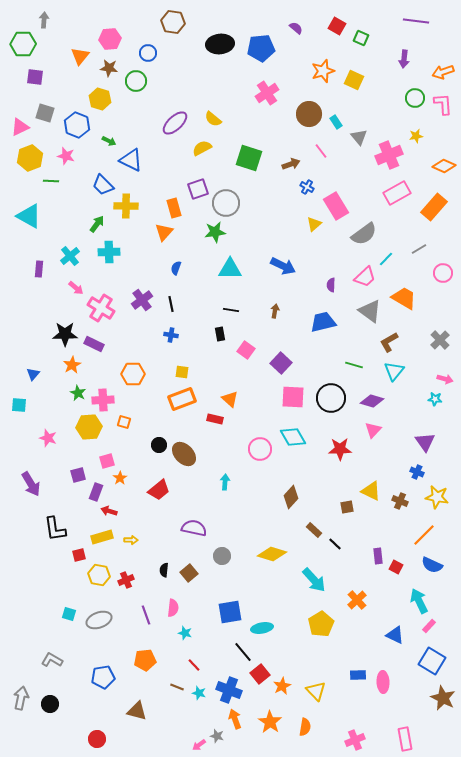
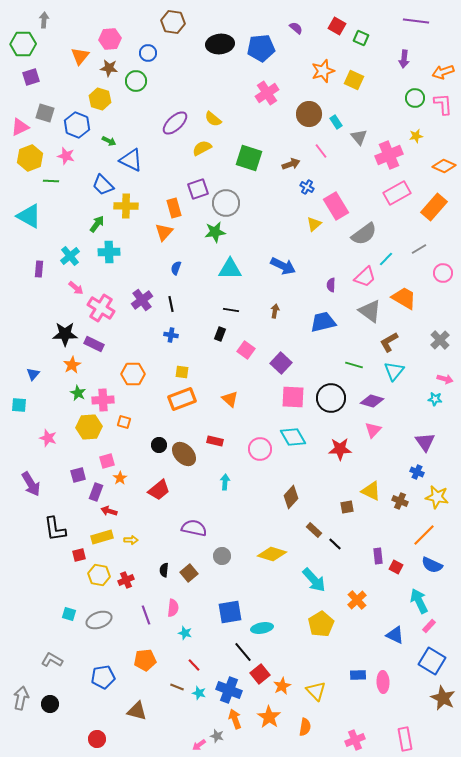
purple square at (35, 77): moved 4 px left; rotated 24 degrees counterclockwise
black rectangle at (220, 334): rotated 32 degrees clockwise
red rectangle at (215, 419): moved 22 px down
orange star at (270, 722): moved 1 px left, 5 px up
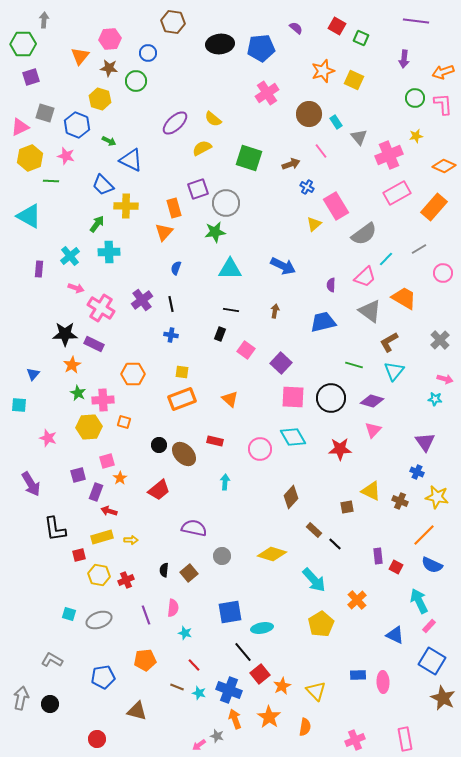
pink arrow at (76, 288): rotated 21 degrees counterclockwise
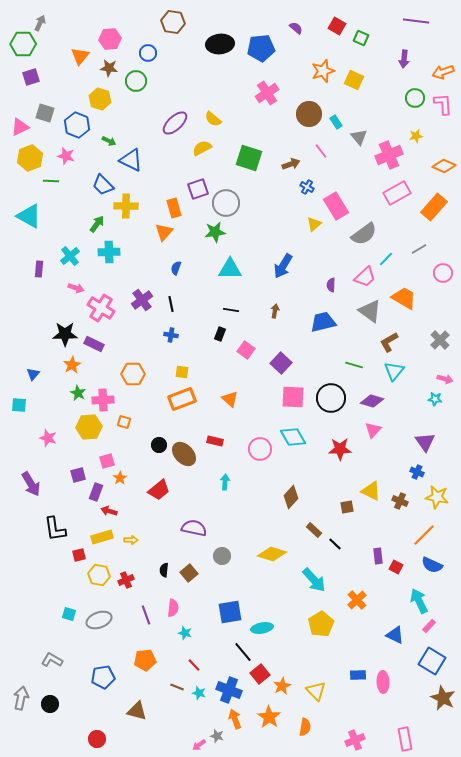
gray arrow at (44, 20): moved 4 px left, 3 px down; rotated 21 degrees clockwise
blue arrow at (283, 266): rotated 95 degrees clockwise
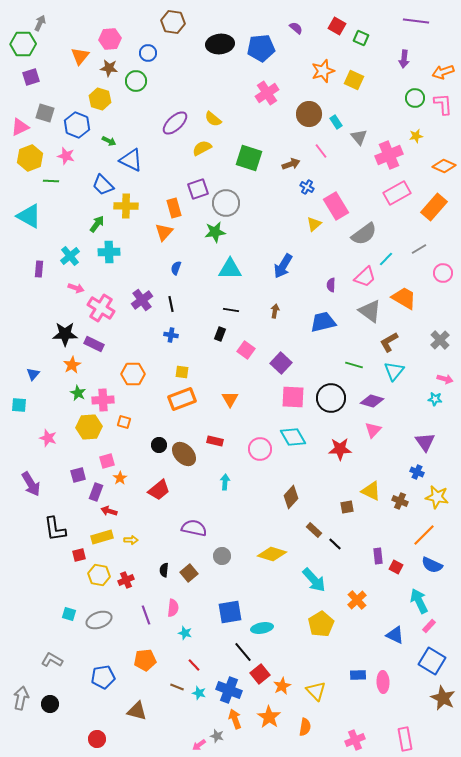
orange triangle at (230, 399): rotated 18 degrees clockwise
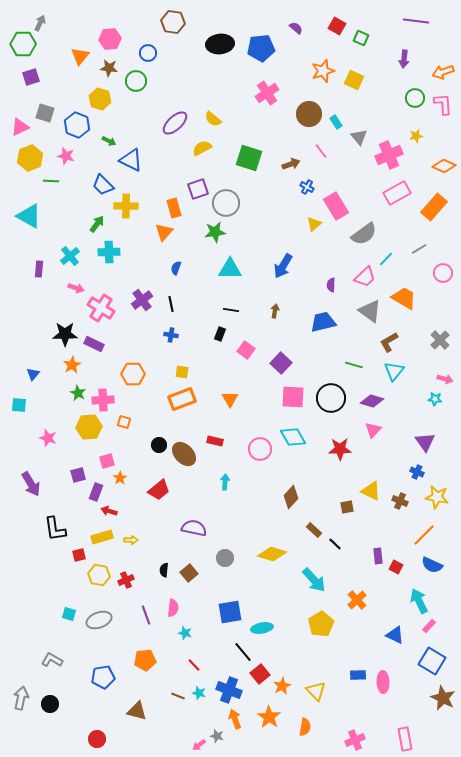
gray circle at (222, 556): moved 3 px right, 2 px down
brown line at (177, 687): moved 1 px right, 9 px down
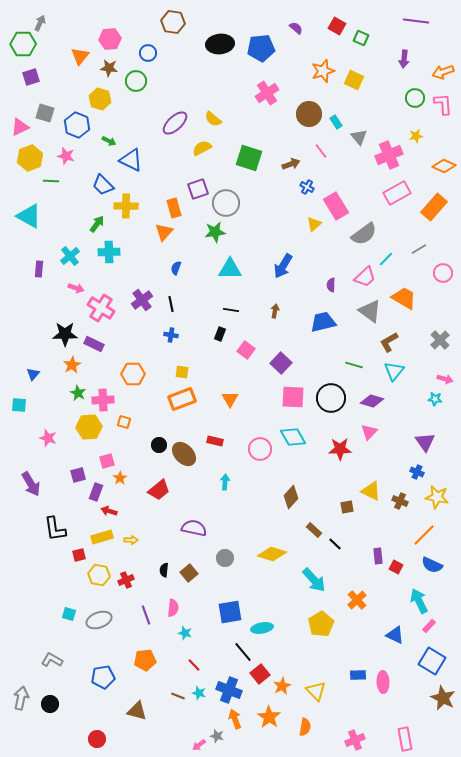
pink triangle at (373, 430): moved 4 px left, 2 px down
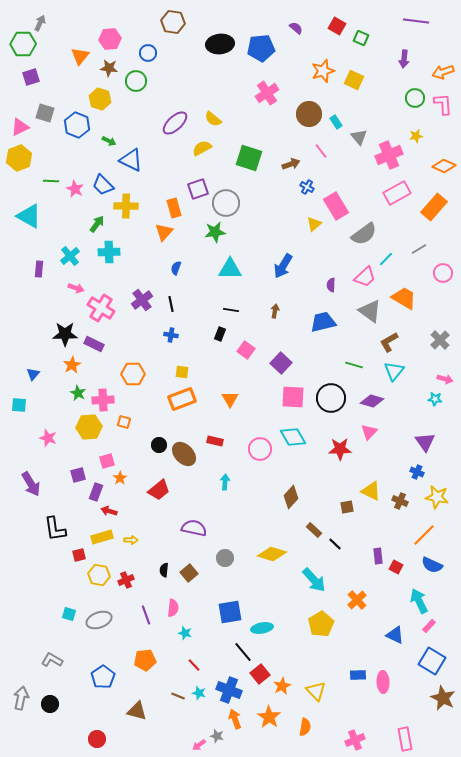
pink star at (66, 156): moved 9 px right, 33 px down; rotated 12 degrees clockwise
yellow hexagon at (30, 158): moved 11 px left
blue pentagon at (103, 677): rotated 25 degrees counterclockwise
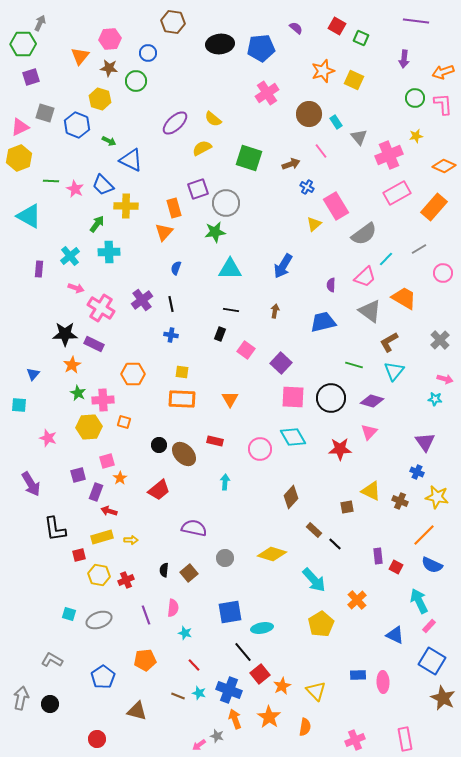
orange rectangle at (182, 399): rotated 24 degrees clockwise
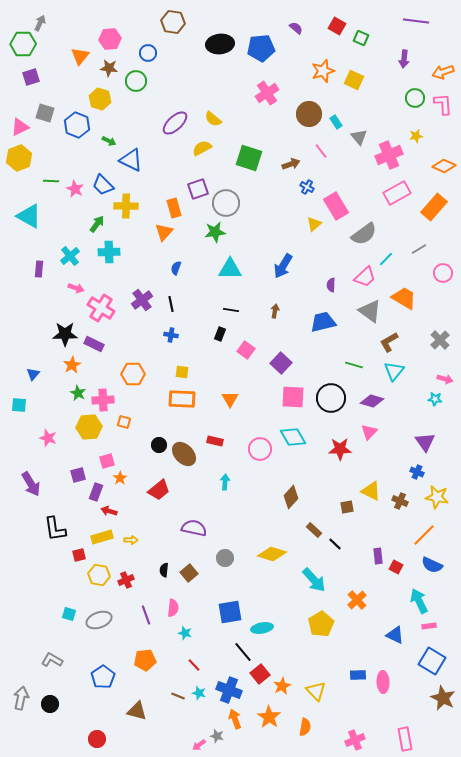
pink rectangle at (429, 626): rotated 40 degrees clockwise
